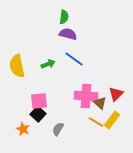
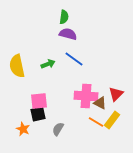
brown triangle: rotated 16 degrees counterclockwise
black square: rotated 35 degrees clockwise
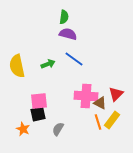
orange line: moved 2 px right; rotated 42 degrees clockwise
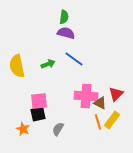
purple semicircle: moved 2 px left, 1 px up
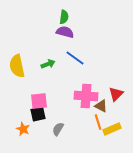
purple semicircle: moved 1 px left, 1 px up
blue line: moved 1 px right, 1 px up
brown triangle: moved 1 px right, 3 px down
yellow rectangle: moved 9 px down; rotated 30 degrees clockwise
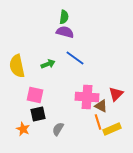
pink cross: moved 1 px right, 1 px down
pink square: moved 4 px left, 6 px up; rotated 18 degrees clockwise
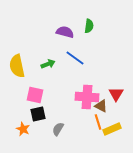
green semicircle: moved 25 px right, 9 px down
red triangle: rotated 14 degrees counterclockwise
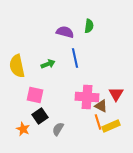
blue line: rotated 42 degrees clockwise
black square: moved 2 px right, 2 px down; rotated 21 degrees counterclockwise
yellow rectangle: moved 1 px left, 3 px up
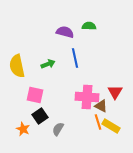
green semicircle: rotated 96 degrees counterclockwise
red triangle: moved 1 px left, 2 px up
yellow rectangle: rotated 54 degrees clockwise
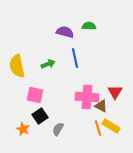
orange line: moved 6 px down
